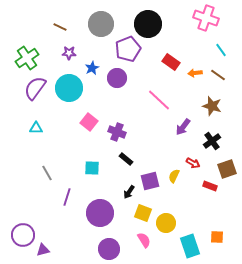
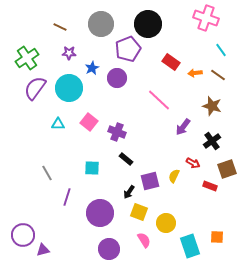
cyan triangle at (36, 128): moved 22 px right, 4 px up
yellow square at (143, 213): moved 4 px left, 1 px up
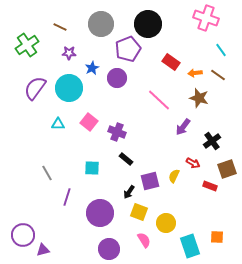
green cross at (27, 58): moved 13 px up
brown star at (212, 106): moved 13 px left, 8 px up
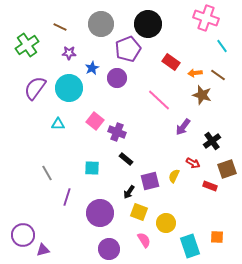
cyan line at (221, 50): moved 1 px right, 4 px up
brown star at (199, 98): moved 3 px right, 3 px up
pink square at (89, 122): moved 6 px right, 1 px up
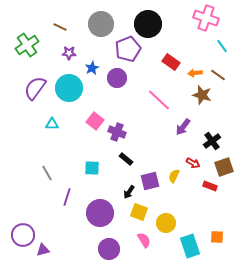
cyan triangle at (58, 124): moved 6 px left
brown square at (227, 169): moved 3 px left, 2 px up
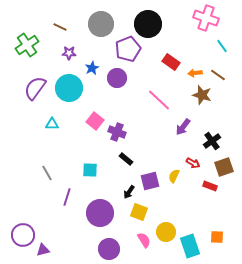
cyan square at (92, 168): moved 2 px left, 2 px down
yellow circle at (166, 223): moved 9 px down
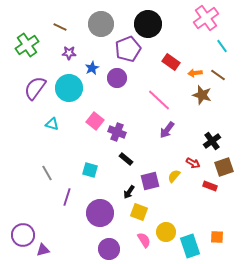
pink cross at (206, 18): rotated 35 degrees clockwise
cyan triangle at (52, 124): rotated 16 degrees clockwise
purple arrow at (183, 127): moved 16 px left, 3 px down
cyan square at (90, 170): rotated 14 degrees clockwise
yellow semicircle at (174, 176): rotated 16 degrees clockwise
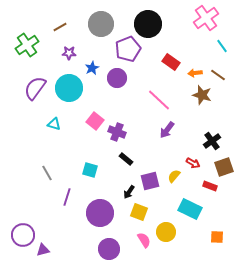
brown line at (60, 27): rotated 56 degrees counterclockwise
cyan triangle at (52, 124): moved 2 px right
cyan rectangle at (190, 246): moved 37 px up; rotated 45 degrees counterclockwise
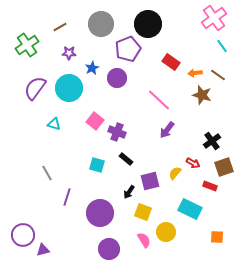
pink cross at (206, 18): moved 8 px right
cyan square at (90, 170): moved 7 px right, 5 px up
yellow semicircle at (174, 176): moved 1 px right, 3 px up
yellow square at (139, 212): moved 4 px right
